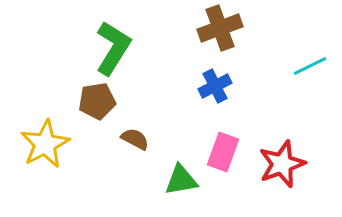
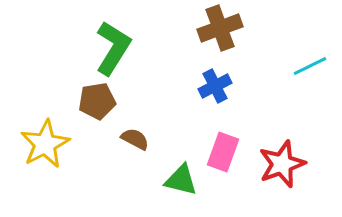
green triangle: rotated 24 degrees clockwise
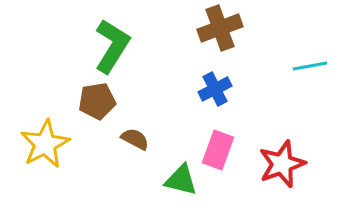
green L-shape: moved 1 px left, 2 px up
cyan line: rotated 16 degrees clockwise
blue cross: moved 3 px down
pink rectangle: moved 5 px left, 2 px up
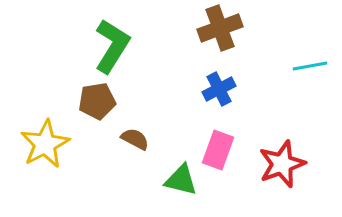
blue cross: moved 4 px right
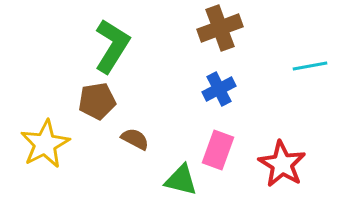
red star: rotated 21 degrees counterclockwise
